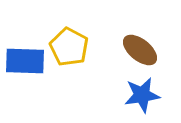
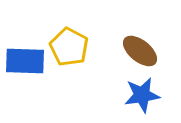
brown ellipse: moved 1 px down
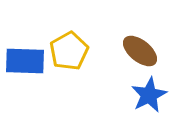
yellow pentagon: moved 4 px down; rotated 15 degrees clockwise
blue star: moved 7 px right; rotated 18 degrees counterclockwise
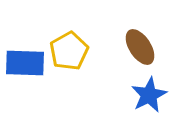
brown ellipse: moved 4 px up; rotated 18 degrees clockwise
blue rectangle: moved 2 px down
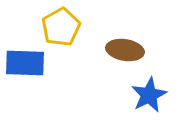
brown ellipse: moved 15 px left, 3 px down; rotated 48 degrees counterclockwise
yellow pentagon: moved 8 px left, 24 px up
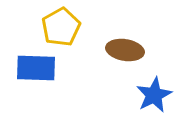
blue rectangle: moved 11 px right, 5 px down
blue star: moved 5 px right
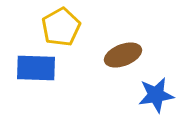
brown ellipse: moved 2 px left, 5 px down; rotated 30 degrees counterclockwise
blue star: moved 2 px right; rotated 18 degrees clockwise
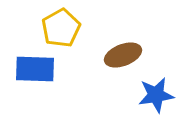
yellow pentagon: moved 1 px down
blue rectangle: moved 1 px left, 1 px down
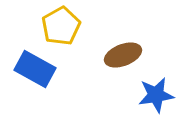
yellow pentagon: moved 2 px up
blue rectangle: rotated 27 degrees clockwise
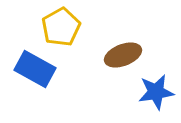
yellow pentagon: moved 1 px down
blue star: moved 3 px up
